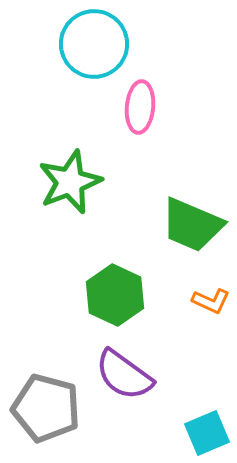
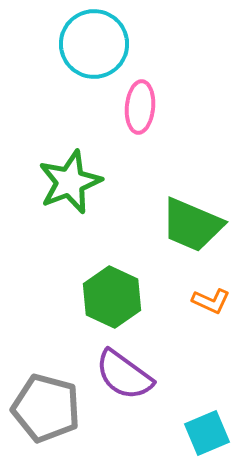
green hexagon: moved 3 px left, 2 px down
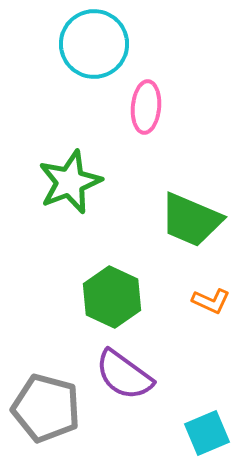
pink ellipse: moved 6 px right
green trapezoid: moved 1 px left, 5 px up
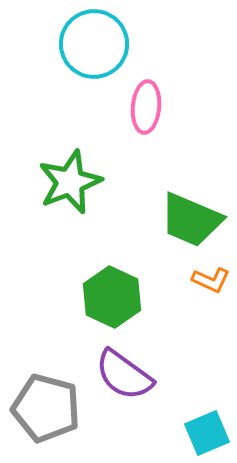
orange L-shape: moved 21 px up
